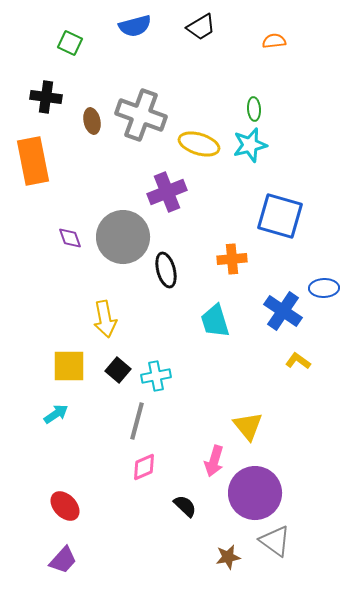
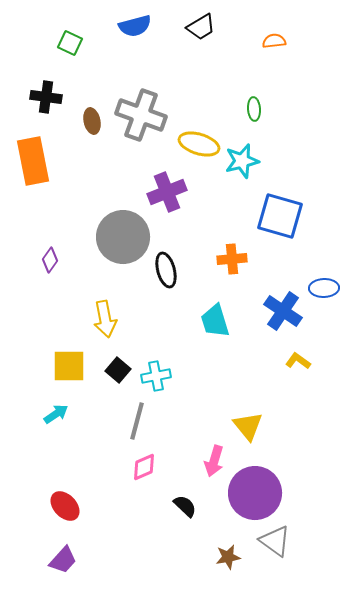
cyan star: moved 8 px left, 16 px down
purple diamond: moved 20 px left, 22 px down; rotated 55 degrees clockwise
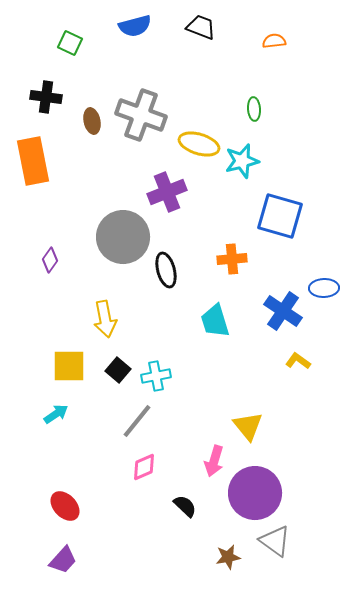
black trapezoid: rotated 128 degrees counterclockwise
gray line: rotated 24 degrees clockwise
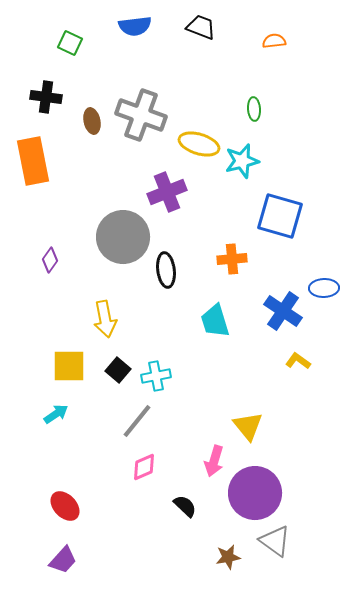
blue semicircle: rotated 8 degrees clockwise
black ellipse: rotated 8 degrees clockwise
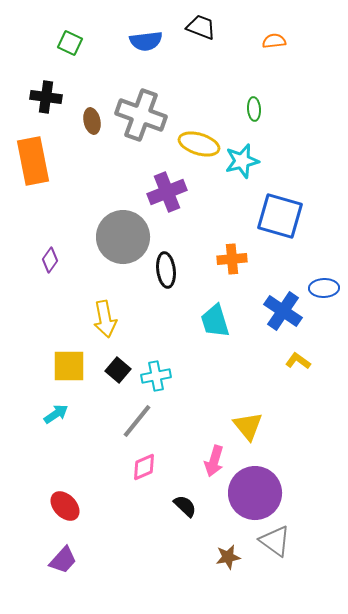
blue semicircle: moved 11 px right, 15 px down
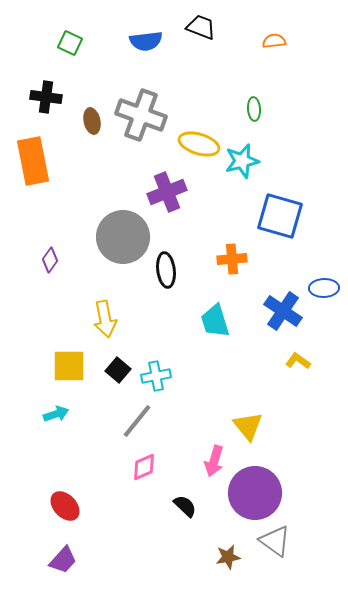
cyan arrow: rotated 15 degrees clockwise
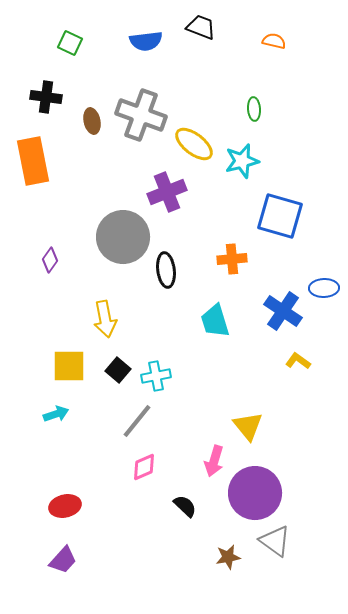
orange semicircle: rotated 20 degrees clockwise
yellow ellipse: moved 5 px left; rotated 21 degrees clockwise
red ellipse: rotated 60 degrees counterclockwise
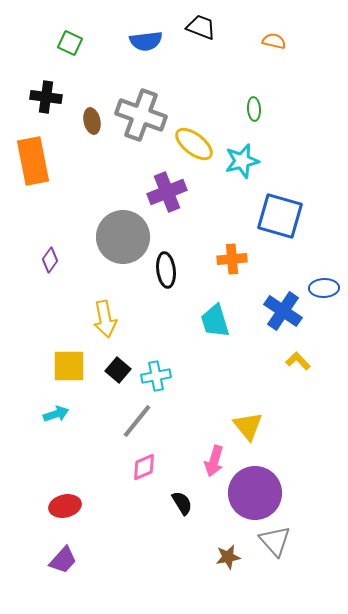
yellow L-shape: rotated 10 degrees clockwise
black semicircle: moved 3 px left, 3 px up; rotated 15 degrees clockwise
gray triangle: rotated 12 degrees clockwise
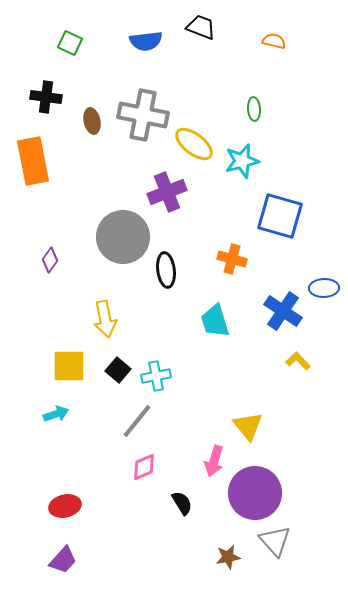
gray cross: moved 2 px right; rotated 9 degrees counterclockwise
orange cross: rotated 20 degrees clockwise
